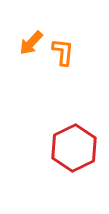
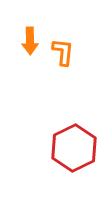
orange arrow: moved 1 px left, 2 px up; rotated 44 degrees counterclockwise
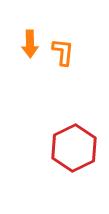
orange arrow: moved 3 px down
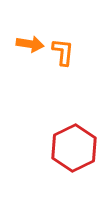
orange arrow: rotated 80 degrees counterclockwise
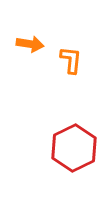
orange L-shape: moved 8 px right, 8 px down
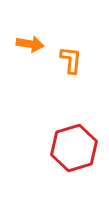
red hexagon: rotated 9 degrees clockwise
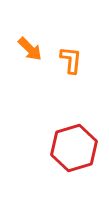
orange arrow: moved 5 px down; rotated 36 degrees clockwise
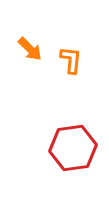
red hexagon: moved 1 px left; rotated 9 degrees clockwise
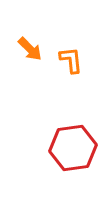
orange L-shape: rotated 12 degrees counterclockwise
